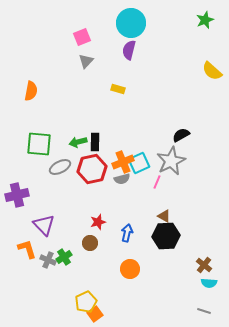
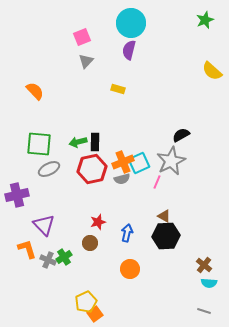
orange semicircle: moved 4 px right; rotated 54 degrees counterclockwise
gray ellipse: moved 11 px left, 2 px down
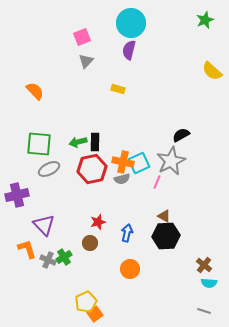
orange cross: rotated 35 degrees clockwise
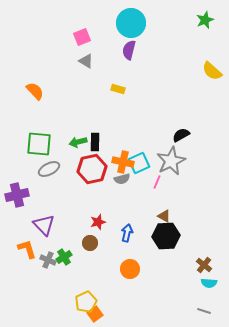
gray triangle: rotated 42 degrees counterclockwise
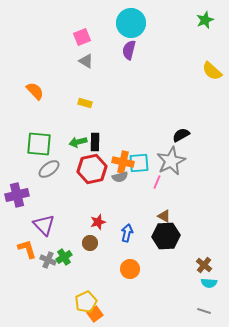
yellow rectangle: moved 33 px left, 14 px down
cyan square: rotated 20 degrees clockwise
gray ellipse: rotated 10 degrees counterclockwise
gray semicircle: moved 2 px left, 2 px up
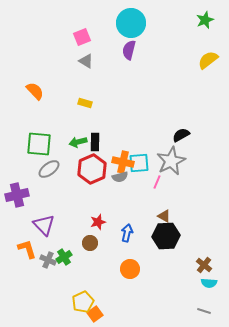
yellow semicircle: moved 4 px left, 11 px up; rotated 100 degrees clockwise
red hexagon: rotated 12 degrees counterclockwise
yellow pentagon: moved 3 px left
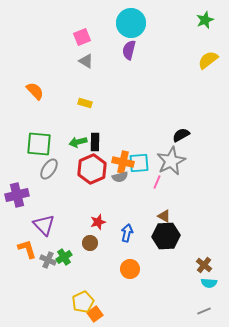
gray ellipse: rotated 20 degrees counterclockwise
gray line: rotated 40 degrees counterclockwise
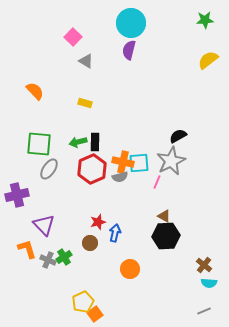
green star: rotated 18 degrees clockwise
pink square: moved 9 px left; rotated 24 degrees counterclockwise
black semicircle: moved 3 px left, 1 px down
blue arrow: moved 12 px left
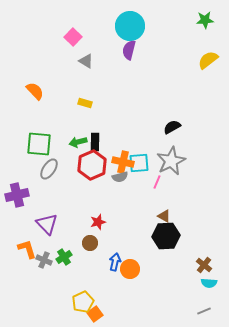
cyan circle: moved 1 px left, 3 px down
black semicircle: moved 6 px left, 9 px up
red hexagon: moved 4 px up
purple triangle: moved 3 px right, 1 px up
blue arrow: moved 29 px down
gray cross: moved 4 px left
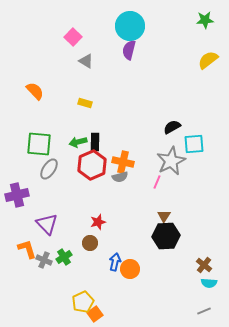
cyan square: moved 55 px right, 19 px up
brown triangle: rotated 32 degrees clockwise
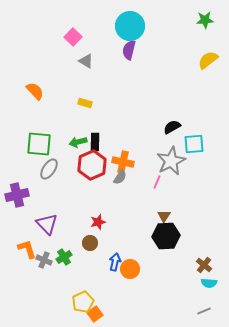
gray semicircle: rotated 42 degrees counterclockwise
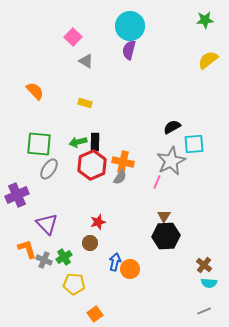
purple cross: rotated 10 degrees counterclockwise
yellow pentagon: moved 9 px left, 18 px up; rotated 30 degrees clockwise
